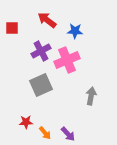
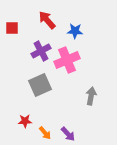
red arrow: rotated 12 degrees clockwise
gray square: moved 1 px left
red star: moved 1 px left, 1 px up
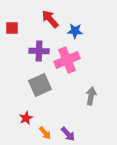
red arrow: moved 3 px right, 1 px up
purple cross: moved 2 px left; rotated 30 degrees clockwise
red star: moved 1 px right, 3 px up; rotated 24 degrees counterclockwise
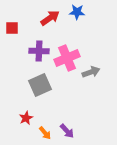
red arrow: moved 1 px up; rotated 96 degrees clockwise
blue star: moved 2 px right, 19 px up
pink cross: moved 2 px up
gray arrow: moved 24 px up; rotated 60 degrees clockwise
purple arrow: moved 1 px left, 3 px up
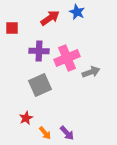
blue star: rotated 21 degrees clockwise
purple arrow: moved 2 px down
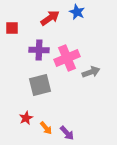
purple cross: moved 1 px up
gray square: rotated 10 degrees clockwise
orange arrow: moved 1 px right, 5 px up
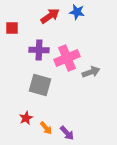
blue star: rotated 14 degrees counterclockwise
red arrow: moved 2 px up
gray square: rotated 30 degrees clockwise
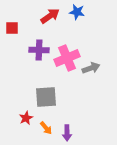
gray arrow: moved 4 px up
gray square: moved 6 px right, 12 px down; rotated 20 degrees counterclockwise
purple arrow: rotated 42 degrees clockwise
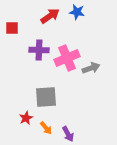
purple arrow: moved 1 px right, 1 px down; rotated 28 degrees counterclockwise
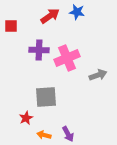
red square: moved 1 px left, 2 px up
gray arrow: moved 7 px right, 7 px down
orange arrow: moved 2 px left, 7 px down; rotated 144 degrees clockwise
